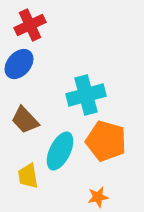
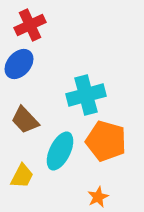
yellow trapezoid: moved 6 px left; rotated 144 degrees counterclockwise
orange star: rotated 15 degrees counterclockwise
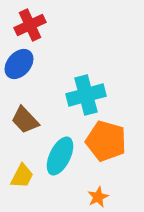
cyan ellipse: moved 5 px down
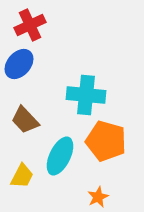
cyan cross: rotated 21 degrees clockwise
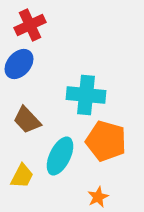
brown trapezoid: moved 2 px right
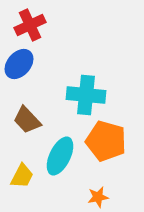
orange star: rotated 15 degrees clockwise
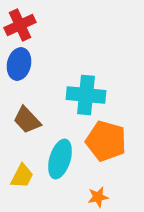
red cross: moved 10 px left
blue ellipse: rotated 28 degrees counterclockwise
cyan ellipse: moved 3 px down; rotated 9 degrees counterclockwise
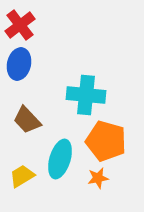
red cross: rotated 12 degrees counterclockwise
yellow trapezoid: rotated 148 degrees counterclockwise
orange star: moved 19 px up
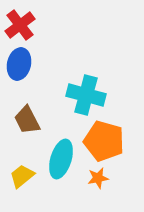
cyan cross: rotated 9 degrees clockwise
brown trapezoid: rotated 16 degrees clockwise
orange pentagon: moved 2 px left
cyan ellipse: moved 1 px right
yellow trapezoid: rotated 8 degrees counterclockwise
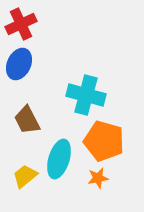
red cross: moved 1 px right, 1 px up; rotated 12 degrees clockwise
blue ellipse: rotated 12 degrees clockwise
cyan ellipse: moved 2 px left
yellow trapezoid: moved 3 px right
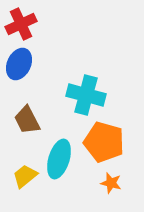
orange pentagon: moved 1 px down
orange star: moved 13 px right, 5 px down; rotated 25 degrees clockwise
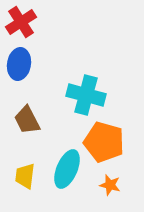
red cross: moved 2 px up; rotated 8 degrees counterclockwise
blue ellipse: rotated 16 degrees counterclockwise
cyan ellipse: moved 8 px right, 10 px down; rotated 6 degrees clockwise
yellow trapezoid: rotated 44 degrees counterclockwise
orange star: moved 1 px left, 2 px down
